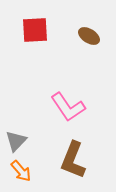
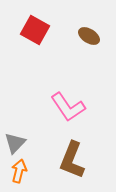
red square: rotated 32 degrees clockwise
gray triangle: moved 1 px left, 2 px down
brown L-shape: moved 1 px left
orange arrow: moved 2 px left; rotated 125 degrees counterclockwise
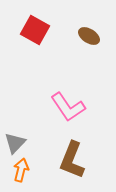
orange arrow: moved 2 px right, 1 px up
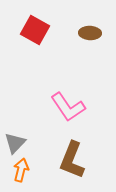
brown ellipse: moved 1 px right, 3 px up; rotated 30 degrees counterclockwise
